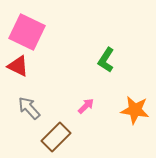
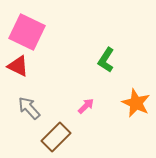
orange star: moved 1 px right, 7 px up; rotated 16 degrees clockwise
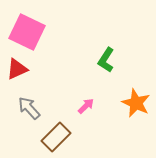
red triangle: moved 1 px left, 3 px down; rotated 50 degrees counterclockwise
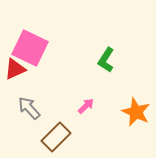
pink square: moved 3 px right, 16 px down
red triangle: moved 2 px left
orange star: moved 9 px down
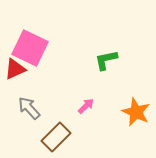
green L-shape: rotated 45 degrees clockwise
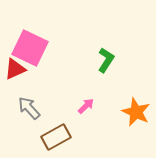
green L-shape: rotated 135 degrees clockwise
brown rectangle: rotated 16 degrees clockwise
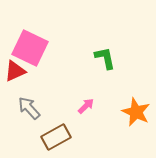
green L-shape: moved 1 px left, 2 px up; rotated 45 degrees counterclockwise
red triangle: moved 2 px down
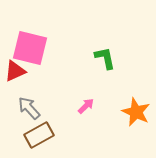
pink square: rotated 12 degrees counterclockwise
brown rectangle: moved 17 px left, 2 px up
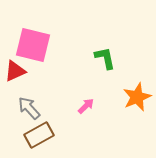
pink square: moved 3 px right, 3 px up
orange star: moved 1 px right, 15 px up; rotated 24 degrees clockwise
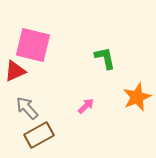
gray arrow: moved 2 px left
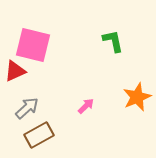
green L-shape: moved 8 px right, 17 px up
gray arrow: rotated 90 degrees clockwise
